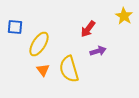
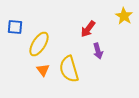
purple arrow: rotated 91 degrees clockwise
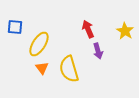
yellow star: moved 1 px right, 15 px down
red arrow: rotated 120 degrees clockwise
orange triangle: moved 1 px left, 2 px up
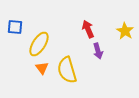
yellow semicircle: moved 2 px left, 1 px down
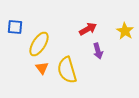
red arrow: rotated 84 degrees clockwise
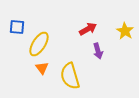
blue square: moved 2 px right
yellow semicircle: moved 3 px right, 6 px down
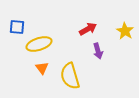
yellow ellipse: rotated 40 degrees clockwise
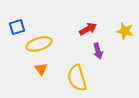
blue square: rotated 21 degrees counterclockwise
yellow star: rotated 18 degrees counterclockwise
orange triangle: moved 1 px left, 1 px down
yellow semicircle: moved 7 px right, 2 px down
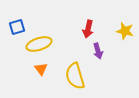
red arrow: rotated 132 degrees clockwise
yellow semicircle: moved 2 px left, 2 px up
